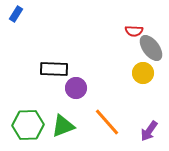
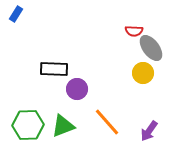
purple circle: moved 1 px right, 1 px down
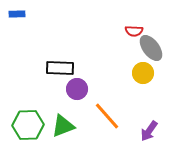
blue rectangle: moved 1 px right; rotated 56 degrees clockwise
black rectangle: moved 6 px right, 1 px up
orange line: moved 6 px up
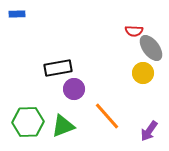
black rectangle: moved 2 px left; rotated 12 degrees counterclockwise
purple circle: moved 3 px left
green hexagon: moved 3 px up
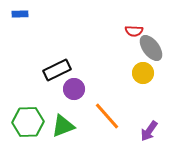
blue rectangle: moved 3 px right
black rectangle: moved 1 px left, 2 px down; rotated 16 degrees counterclockwise
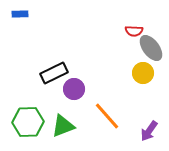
black rectangle: moved 3 px left, 3 px down
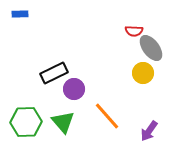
green hexagon: moved 2 px left
green triangle: moved 4 px up; rotated 50 degrees counterclockwise
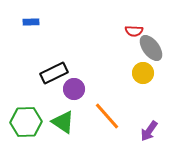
blue rectangle: moved 11 px right, 8 px down
green triangle: rotated 15 degrees counterclockwise
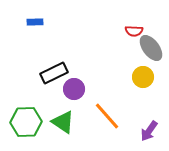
blue rectangle: moved 4 px right
yellow circle: moved 4 px down
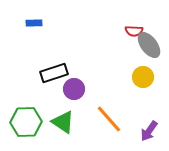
blue rectangle: moved 1 px left, 1 px down
gray ellipse: moved 2 px left, 3 px up
black rectangle: rotated 8 degrees clockwise
orange line: moved 2 px right, 3 px down
